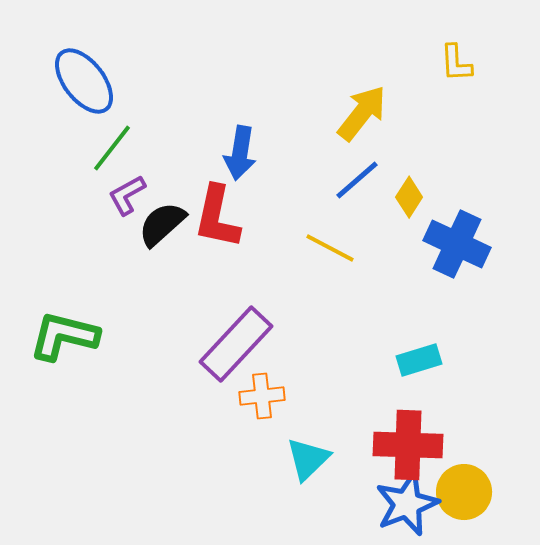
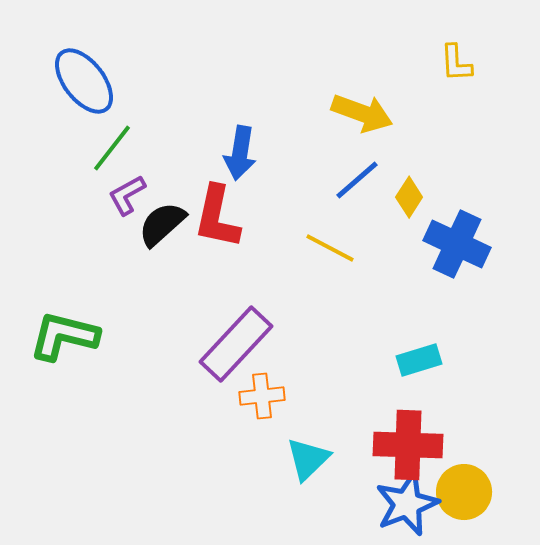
yellow arrow: rotated 72 degrees clockwise
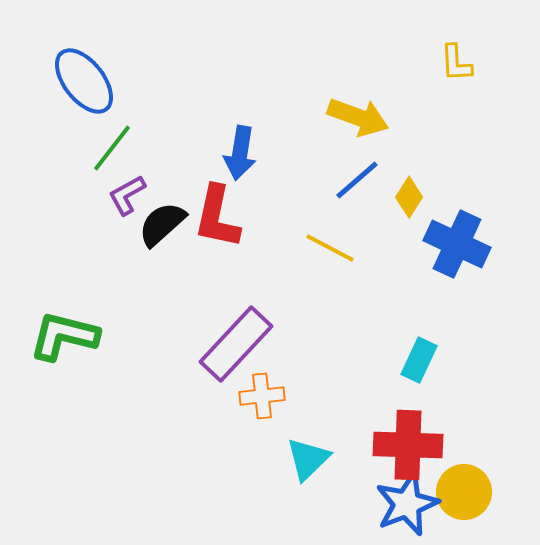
yellow arrow: moved 4 px left, 4 px down
cyan rectangle: rotated 48 degrees counterclockwise
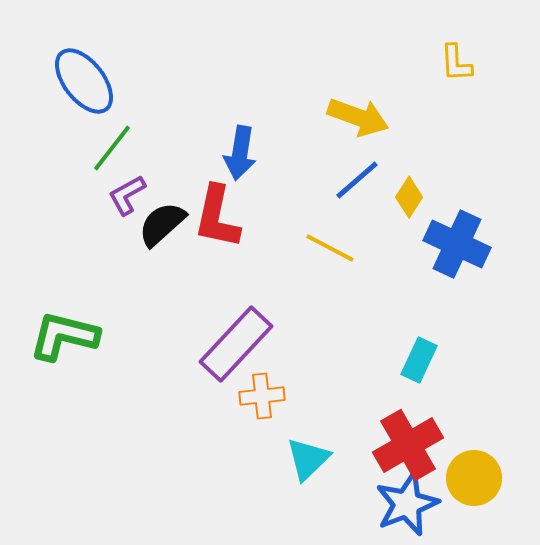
red cross: rotated 32 degrees counterclockwise
yellow circle: moved 10 px right, 14 px up
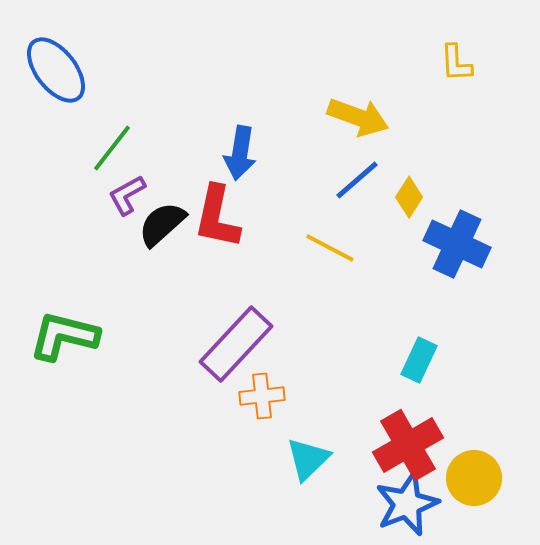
blue ellipse: moved 28 px left, 11 px up
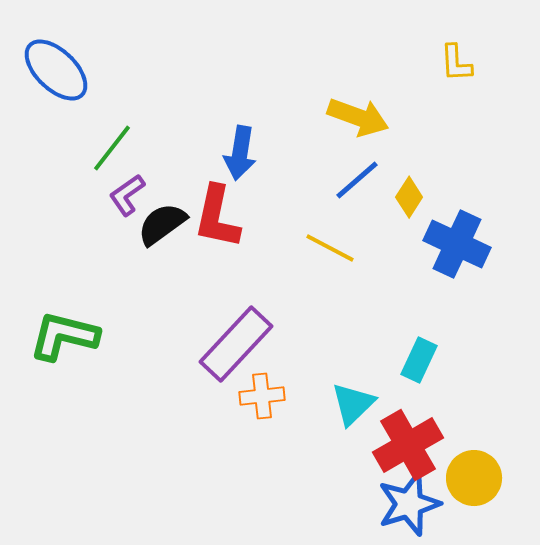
blue ellipse: rotated 8 degrees counterclockwise
purple L-shape: rotated 6 degrees counterclockwise
black semicircle: rotated 6 degrees clockwise
cyan triangle: moved 45 px right, 55 px up
blue star: moved 2 px right; rotated 4 degrees clockwise
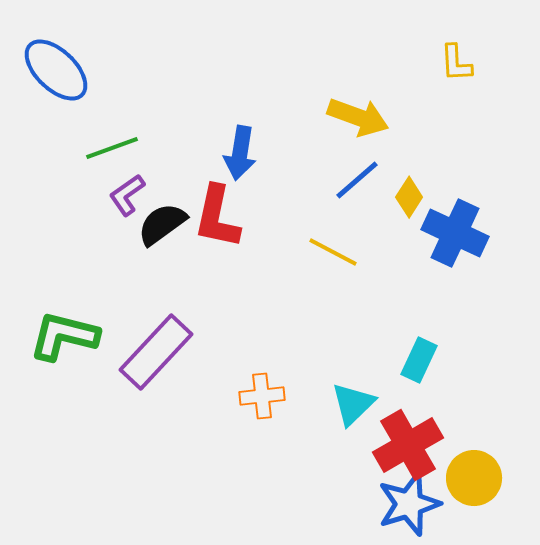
green line: rotated 32 degrees clockwise
blue cross: moved 2 px left, 11 px up
yellow line: moved 3 px right, 4 px down
purple rectangle: moved 80 px left, 8 px down
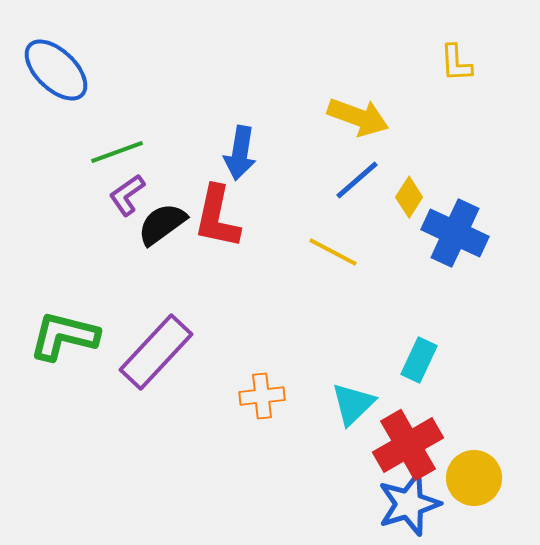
green line: moved 5 px right, 4 px down
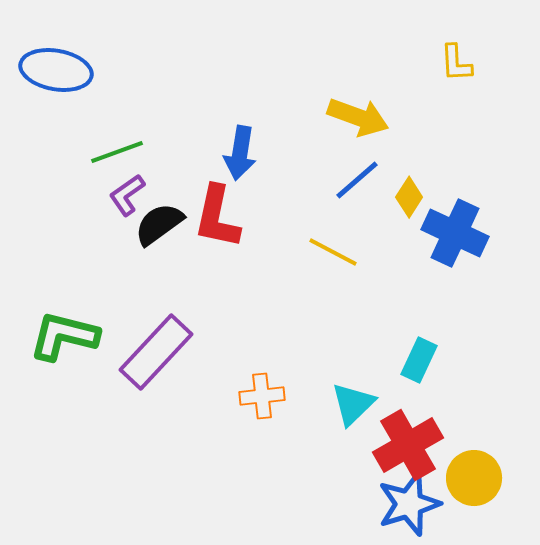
blue ellipse: rotated 34 degrees counterclockwise
black semicircle: moved 3 px left
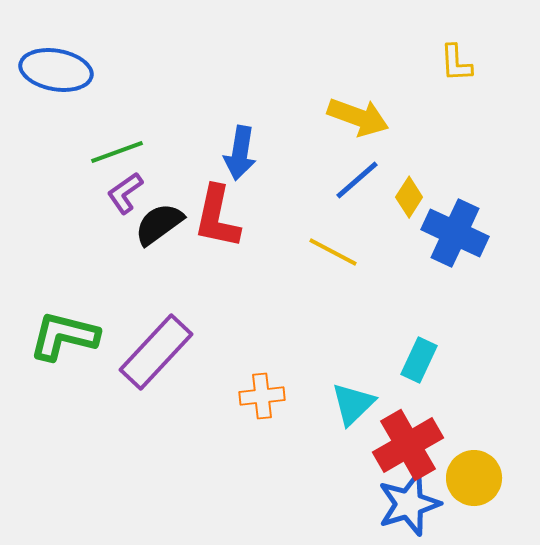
purple L-shape: moved 2 px left, 2 px up
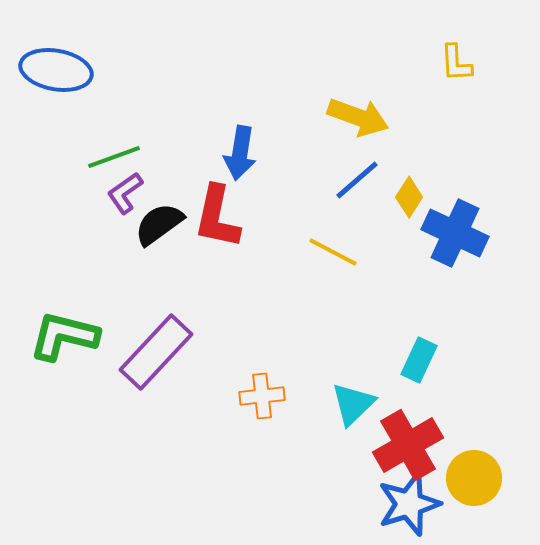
green line: moved 3 px left, 5 px down
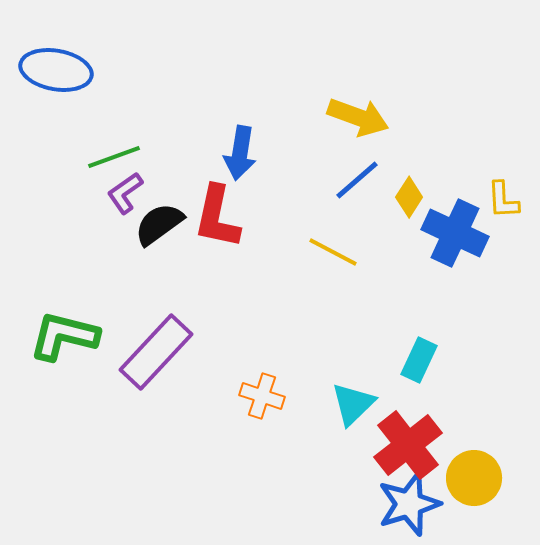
yellow L-shape: moved 47 px right, 137 px down
orange cross: rotated 24 degrees clockwise
red cross: rotated 8 degrees counterclockwise
